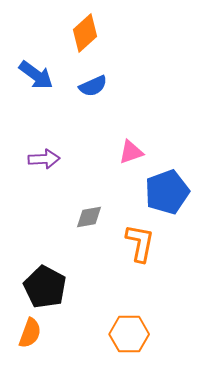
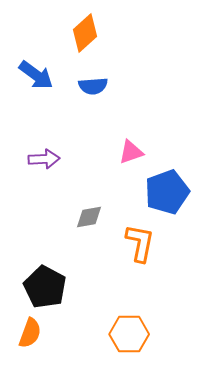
blue semicircle: rotated 20 degrees clockwise
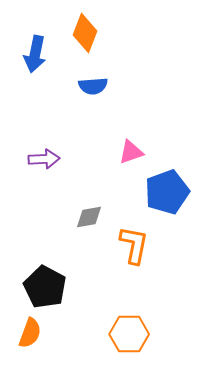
orange diamond: rotated 27 degrees counterclockwise
blue arrow: moved 1 px left, 21 px up; rotated 66 degrees clockwise
orange L-shape: moved 6 px left, 2 px down
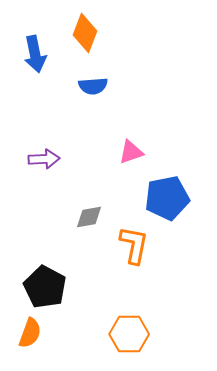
blue arrow: rotated 24 degrees counterclockwise
blue pentagon: moved 6 px down; rotated 9 degrees clockwise
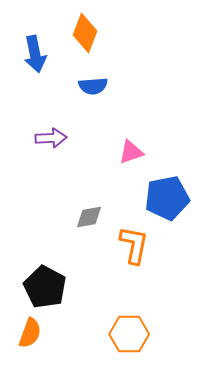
purple arrow: moved 7 px right, 21 px up
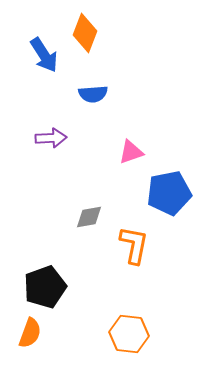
blue arrow: moved 9 px right, 1 px down; rotated 21 degrees counterclockwise
blue semicircle: moved 8 px down
blue pentagon: moved 2 px right, 5 px up
black pentagon: rotated 24 degrees clockwise
orange hexagon: rotated 6 degrees clockwise
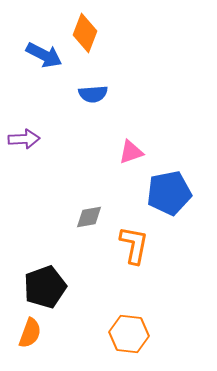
blue arrow: rotated 30 degrees counterclockwise
purple arrow: moved 27 px left, 1 px down
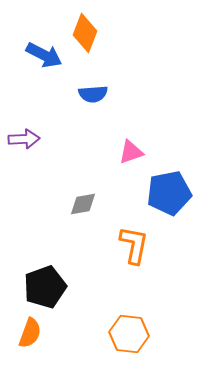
gray diamond: moved 6 px left, 13 px up
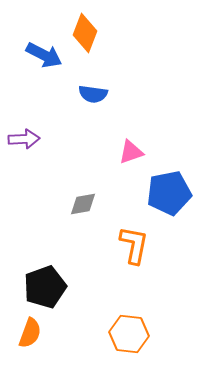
blue semicircle: rotated 12 degrees clockwise
